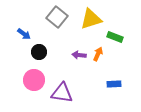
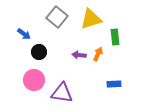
green rectangle: rotated 63 degrees clockwise
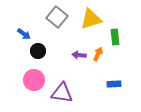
black circle: moved 1 px left, 1 px up
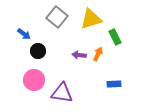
green rectangle: rotated 21 degrees counterclockwise
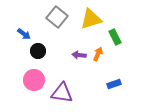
blue rectangle: rotated 16 degrees counterclockwise
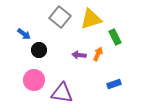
gray square: moved 3 px right
black circle: moved 1 px right, 1 px up
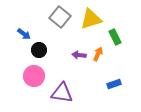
pink circle: moved 4 px up
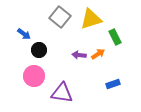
orange arrow: rotated 32 degrees clockwise
blue rectangle: moved 1 px left
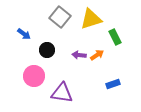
black circle: moved 8 px right
orange arrow: moved 1 px left, 1 px down
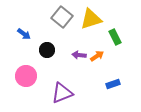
gray square: moved 2 px right
orange arrow: moved 1 px down
pink circle: moved 8 px left
purple triangle: rotated 30 degrees counterclockwise
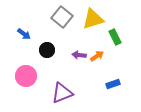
yellow triangle: moved 2 px right
